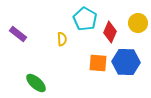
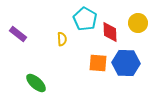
red diamond: rotated 25 degrees counterclockwise
blue hexagon: moved 1 px down
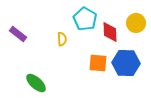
yellow circle: moved 2 px left
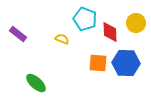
cyan pentagon: rotated 10 degrees counterclockwise
yellow semicircle: rotated 64 degrees counterclockwise
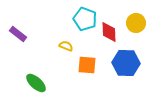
red diamond: moved 1 px left
yellow semicircle: moved 4 px right, 7 px down
orange square: moved 11 px left, 2 px down
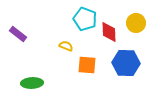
green ellipse: moved 4 px left; rotated 45 degrees counterclockwise
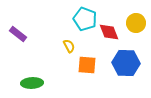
red diamond: rotated 20 degrees counterclockwise
yellow semicircle: moved 3 px right; rotated 40 degrees clockwise
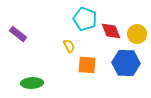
yellow circle: moved 1 px right, 11 px down
red diamond: moved 2 px right, 1 px up
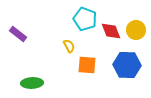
yellow circle: moved 1 px left, 4 px up
blue hexagon: moved 1 px right, 2 px down
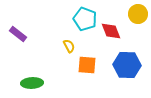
yellow circle: moved 2 px right, 16 px up
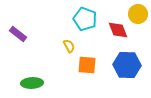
red diamond: moved 7 px right, 1 px up
